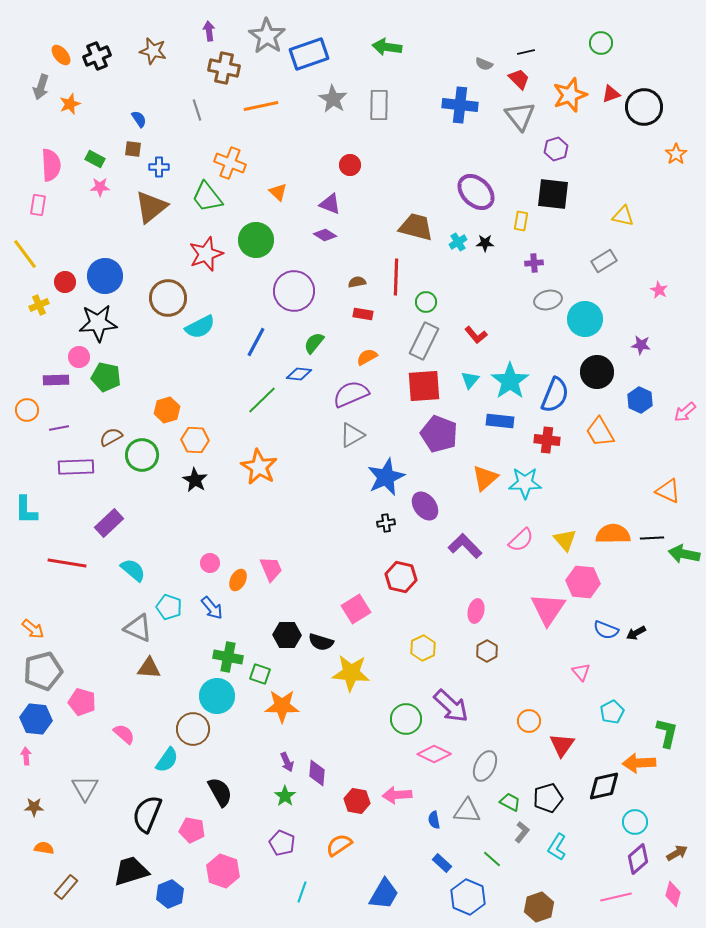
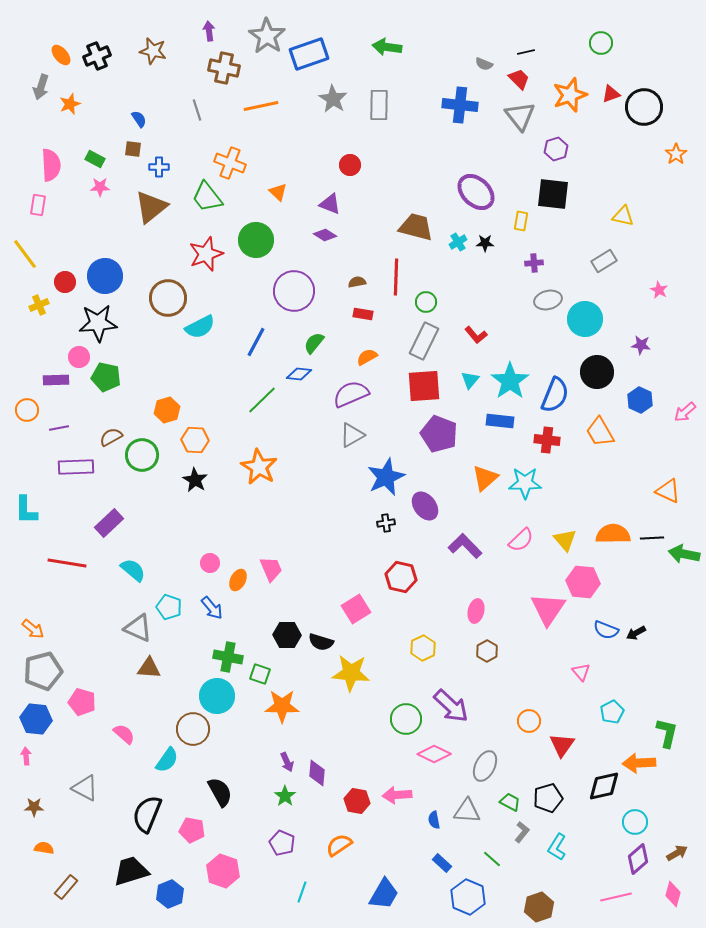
gray triangle at (85, 788): rotated 32 degrees counterclockwise
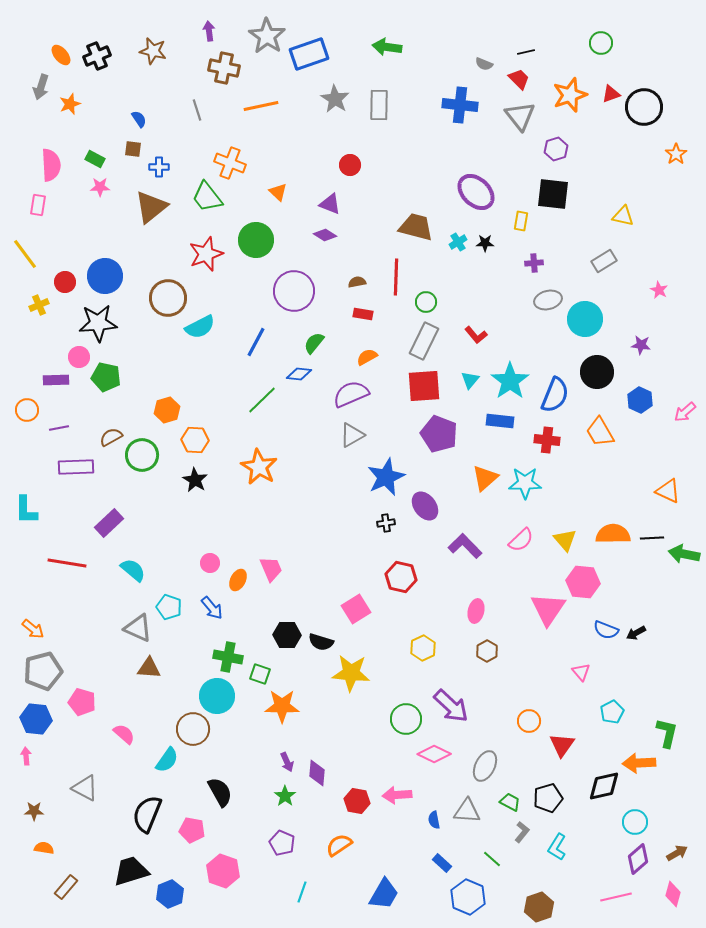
gray star at (333, 99): moved 2 px right
brown star at (34, 807): moved 4 px down
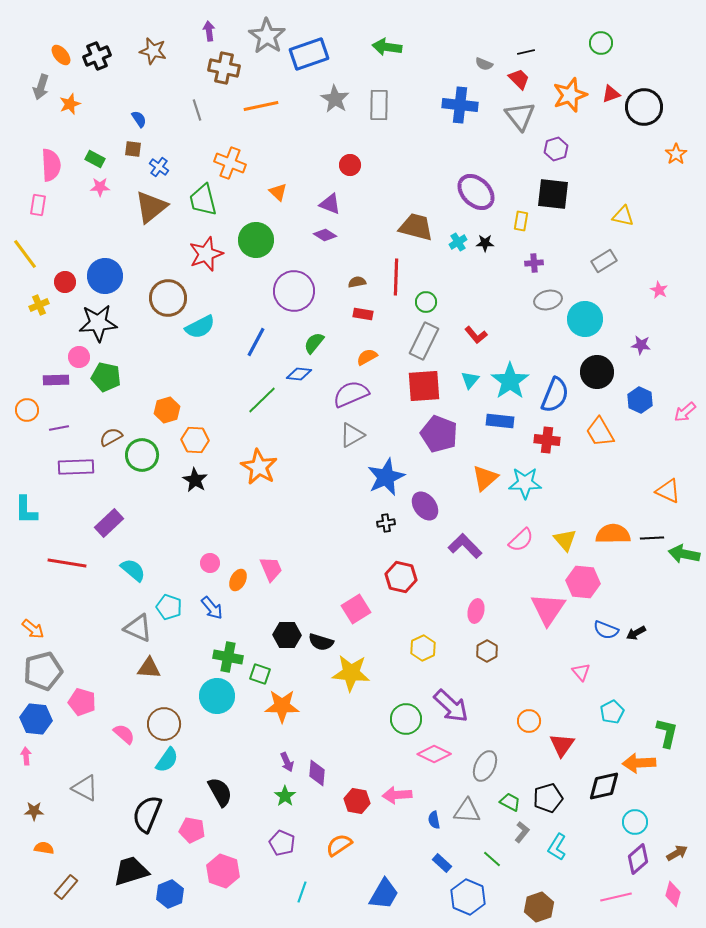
blue cross at (159, 167): rotated 36 degrees clockwise
green trapezoid at (207, 197): moved 4 px left, 3 px down; rotated 24 degrees clockwise
brown circle at (193, 729): moved 29 px left, 5 px up
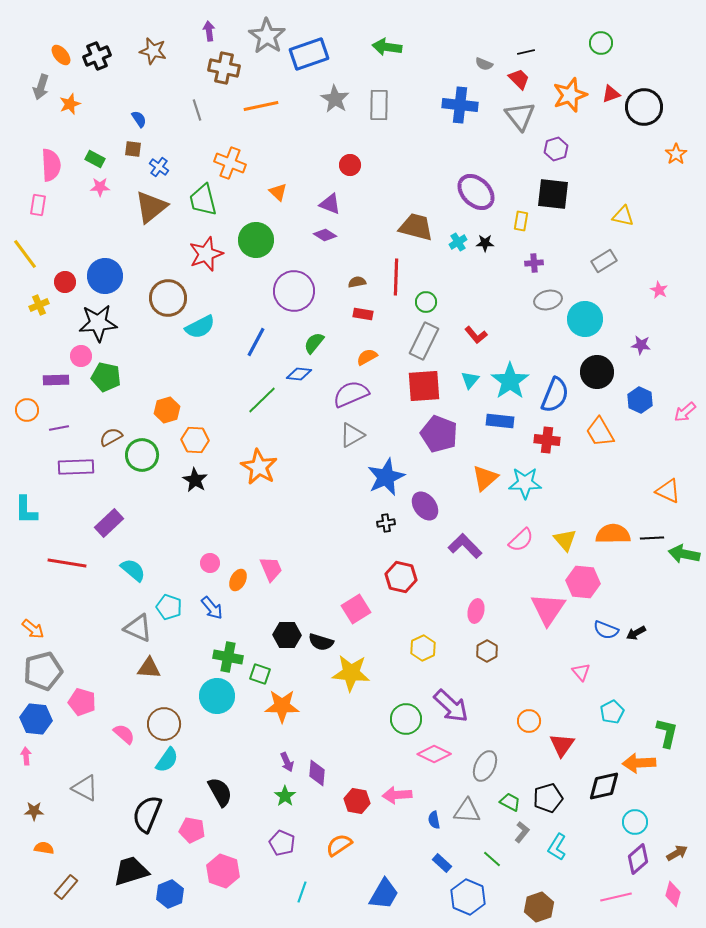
pink circle at (79, 357): moved 2 px right, 1 px up
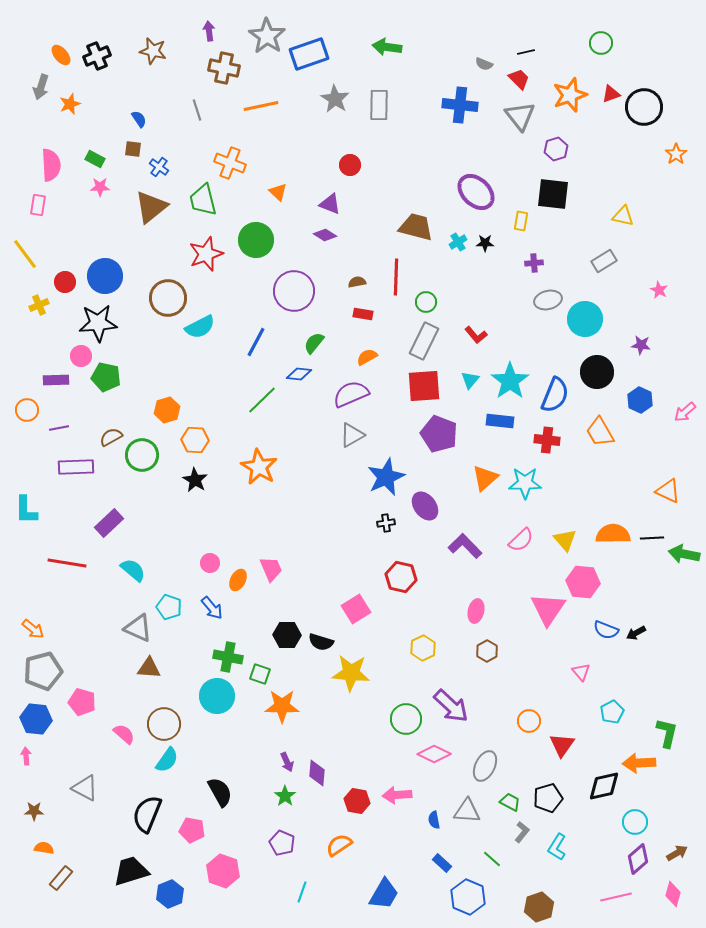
brown rectangle at (66, 887): moved 5 px left, 9 px up
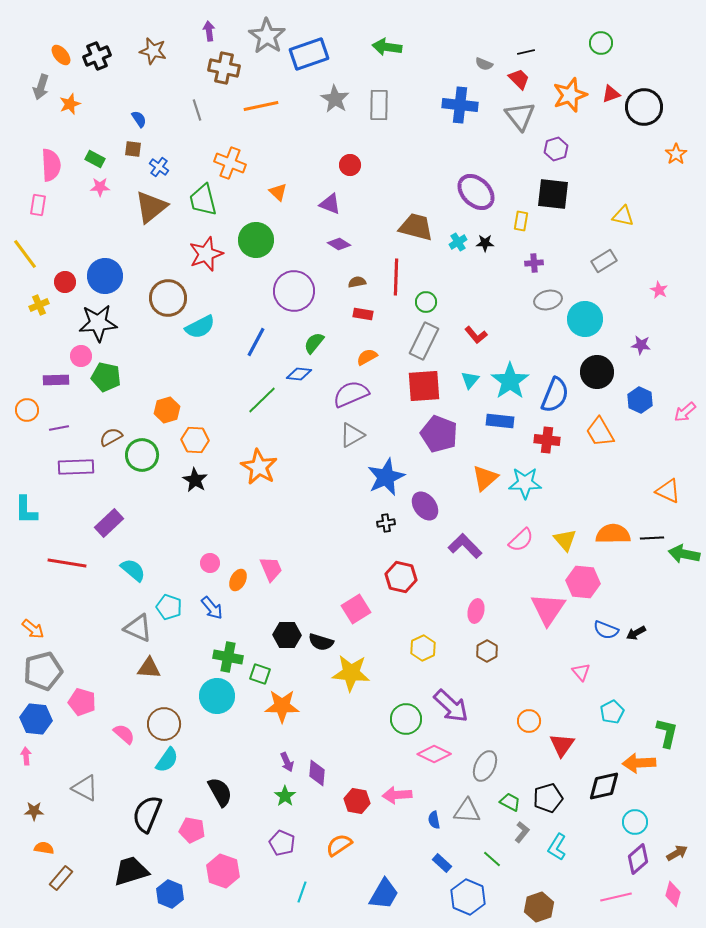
purple diamond at (325, 235): moved 14 px right, 9 px down
blue hexagon at (170, 894): rotated 16 degrees counterclockwise
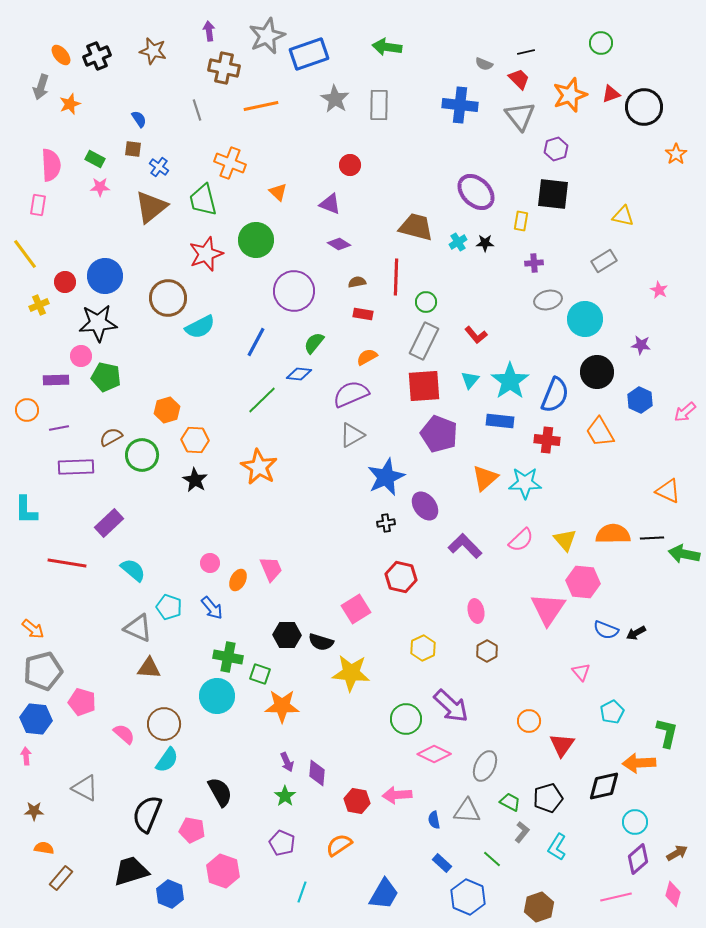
gray star at (267, 36): rotated 15 degrees clockwise
pink ellipse at (476, 611): rotated 25 degrees counterclockwise
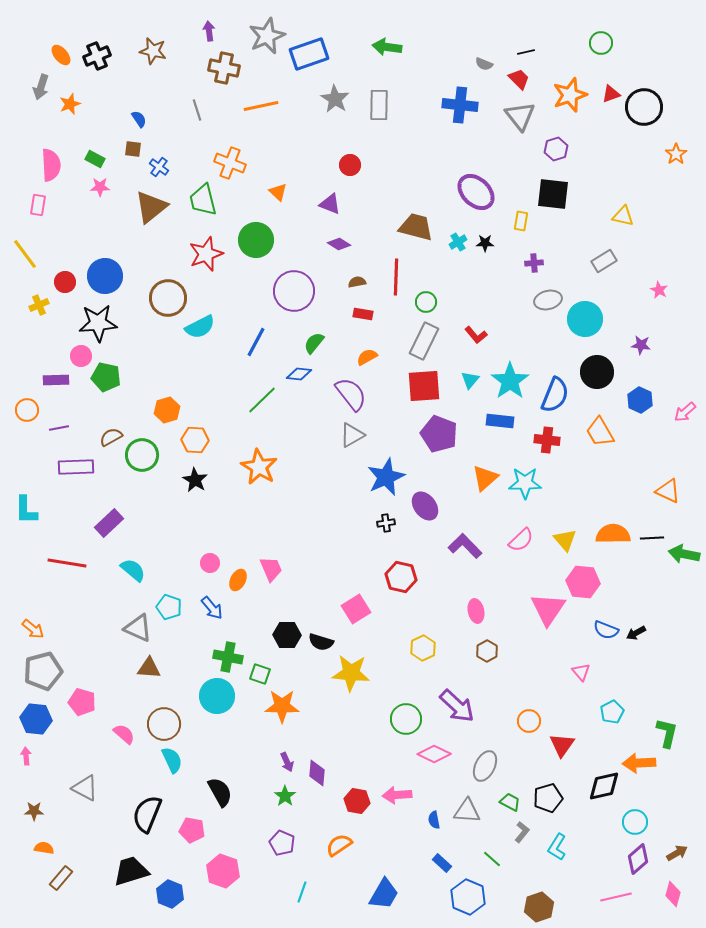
purple semicircle at (351, 394): rotated 75 degrees clockwise
purple arrow at (451, 706): moved 6 px right
cyan semicircle at (167, 760): moved 5 px right; rotated 60 degrees counterclockwise
